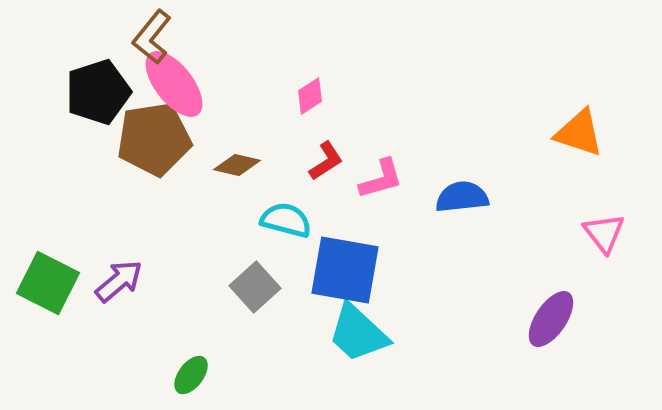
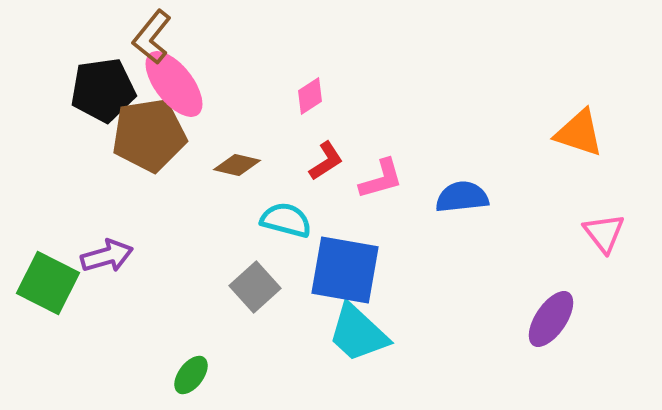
black pentagon: moved 5 px right, 2 px up; rotated 10 degrees clockwise
brown pentagon: moved 5 px left, 4 px up
purple arrow: moved 12 px left, 25 px up; rotated 24 degrees clockwise
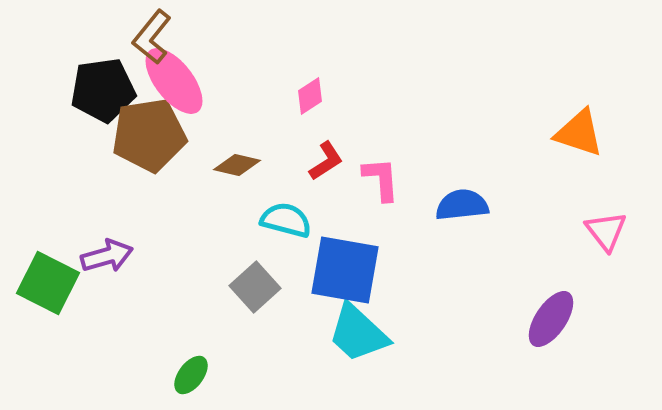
pink ellipse: moved 3 px up
pink L-shape: rotated 78 degrees counterclockwise
blue semicircle: moved 8 px down
pink triangle: moved 2 px right, 2 px up
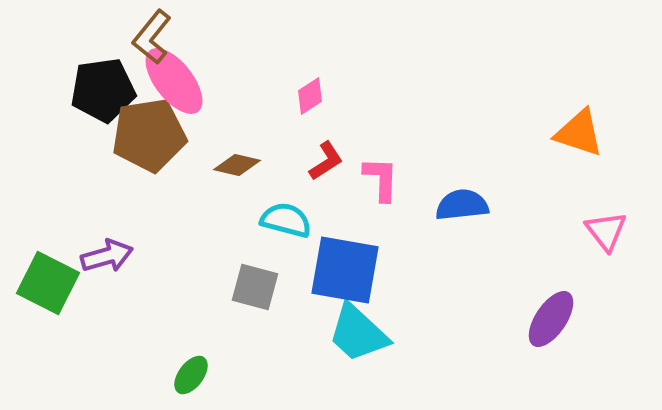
pink L-shape: rotated 6 degrees clockwise
gray square: rotated 33 degrees counterclockwise
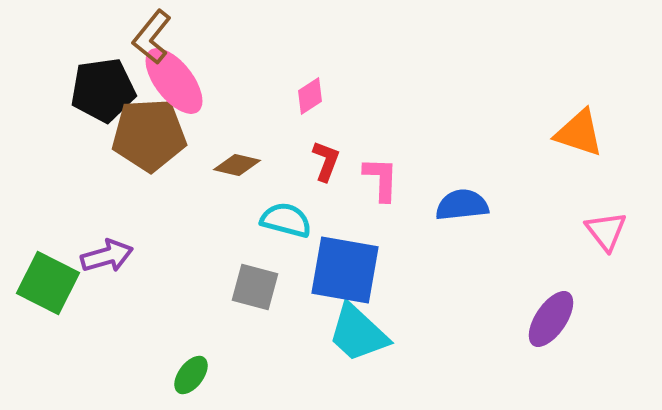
brown pentagon: rotated 6 degrees clockwise
red L-shape: rotated 36 degrees counterclockwise
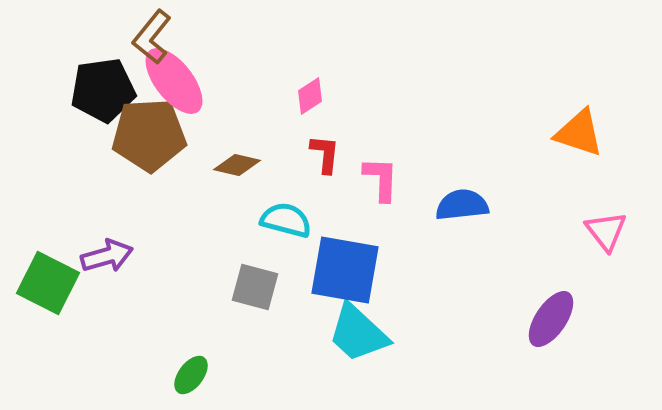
red L-shape: moved 1 px left, 7 px up; rotated 15 degrees counterclockwise
